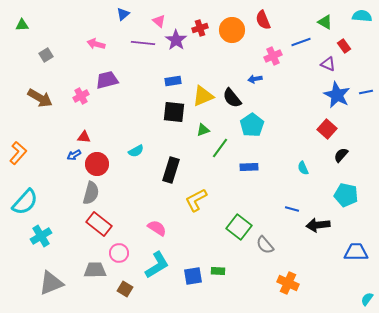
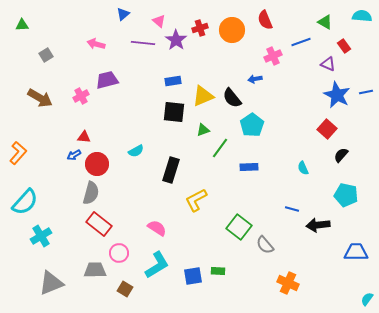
red semicircle at (263, 20): moved 2 px right
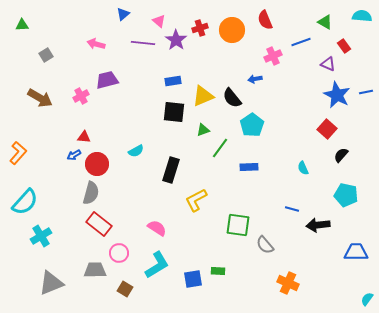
green square at (239, 227): moved 1 px left, 2 px up; rotated 30 degrees counterclockwise
blue square at (193, 276): moved 3 px down
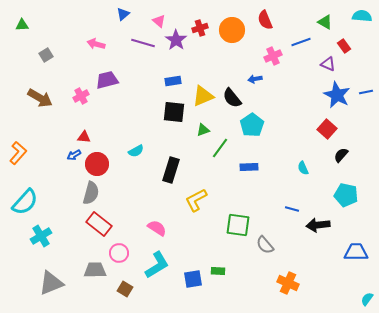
purple line at (143, 43): rotated 10 degrees clockwise
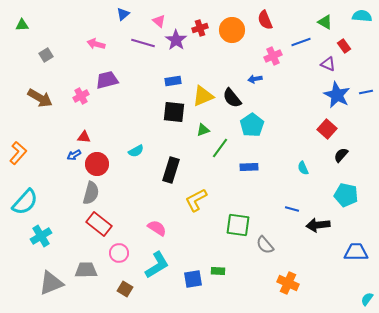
gray trapezoid at (95, 270): moved 9 px left
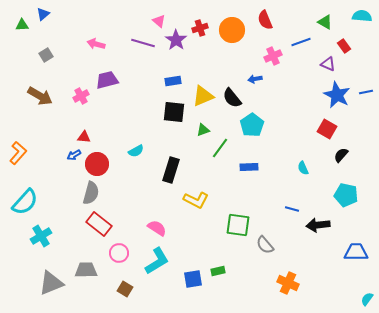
blue triangle at (123, 14): moved 80 px left
brown arrow at (40, 98): moved 2 px up
red square at (327, 129): rotated 12 degrees counterclockwise
yellow L-shape at (196, 200): rotated 125 degrees counterclockwise
cyan L-shape at (157, 265): moved 4 px up
green rectangle at (218, 271): rotated 16 degrees counterclockwise
